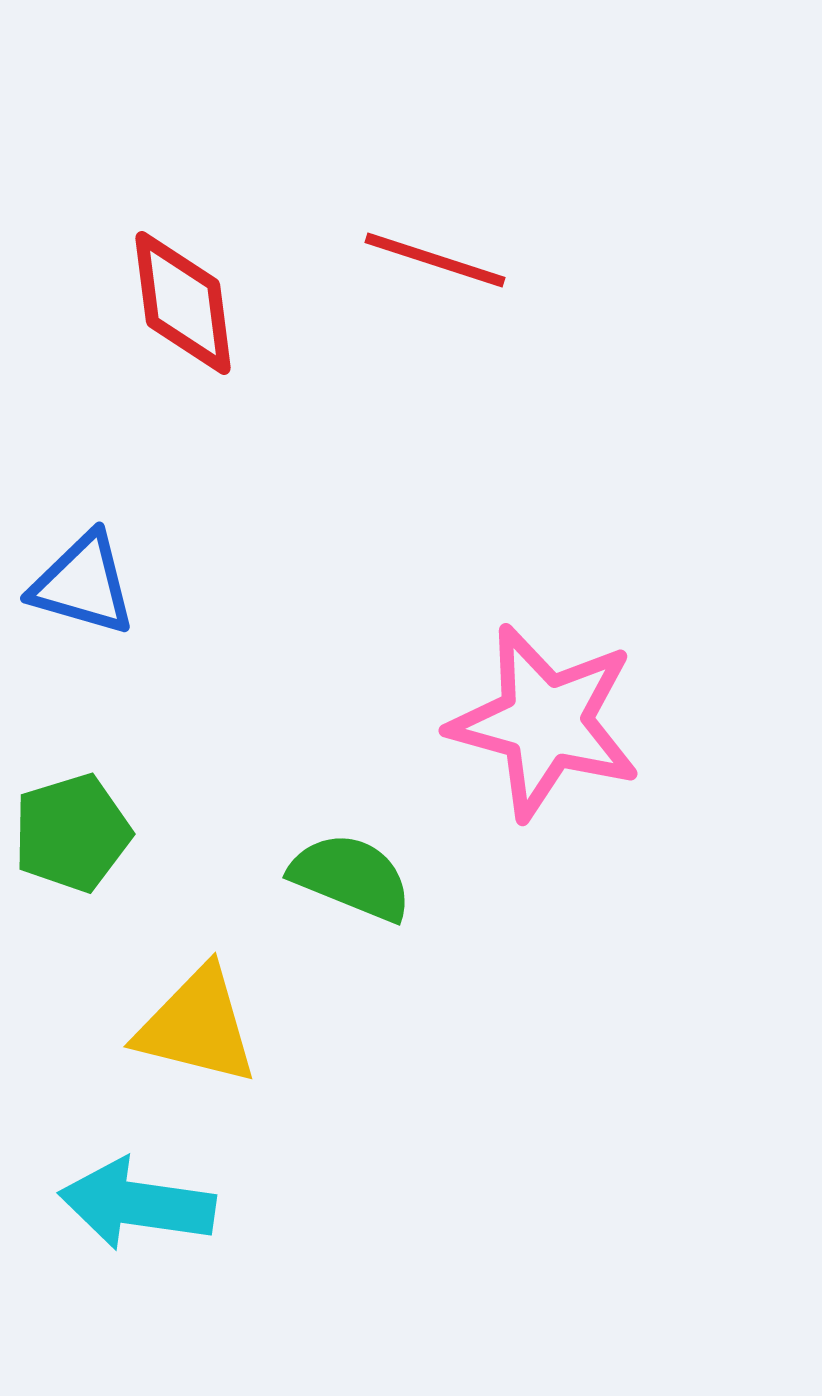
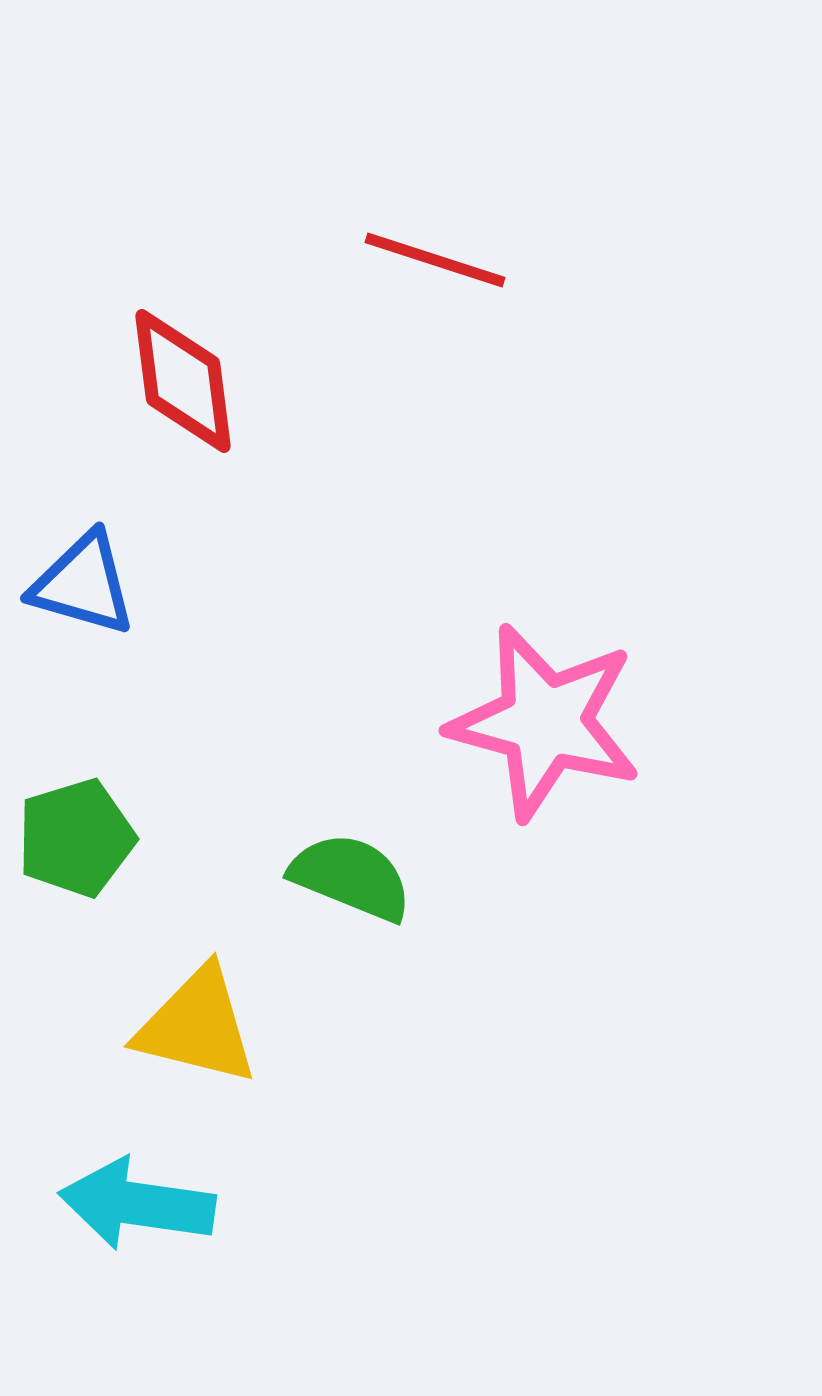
red diamond: moved 78 px down
green pentagon: moved 4 px right, 5 px down
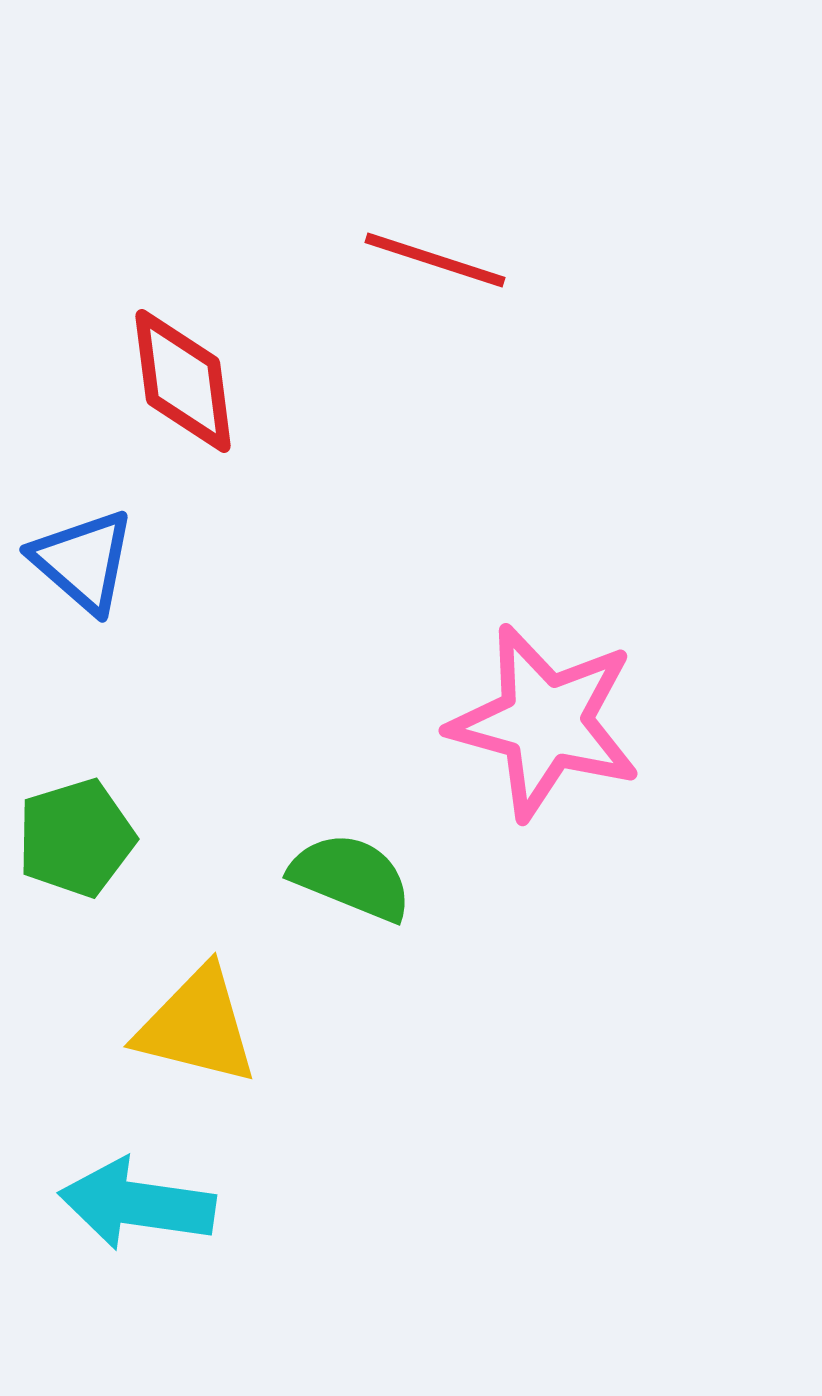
blue triangle: moved 23 px up; rotated 25 degrees clockwise
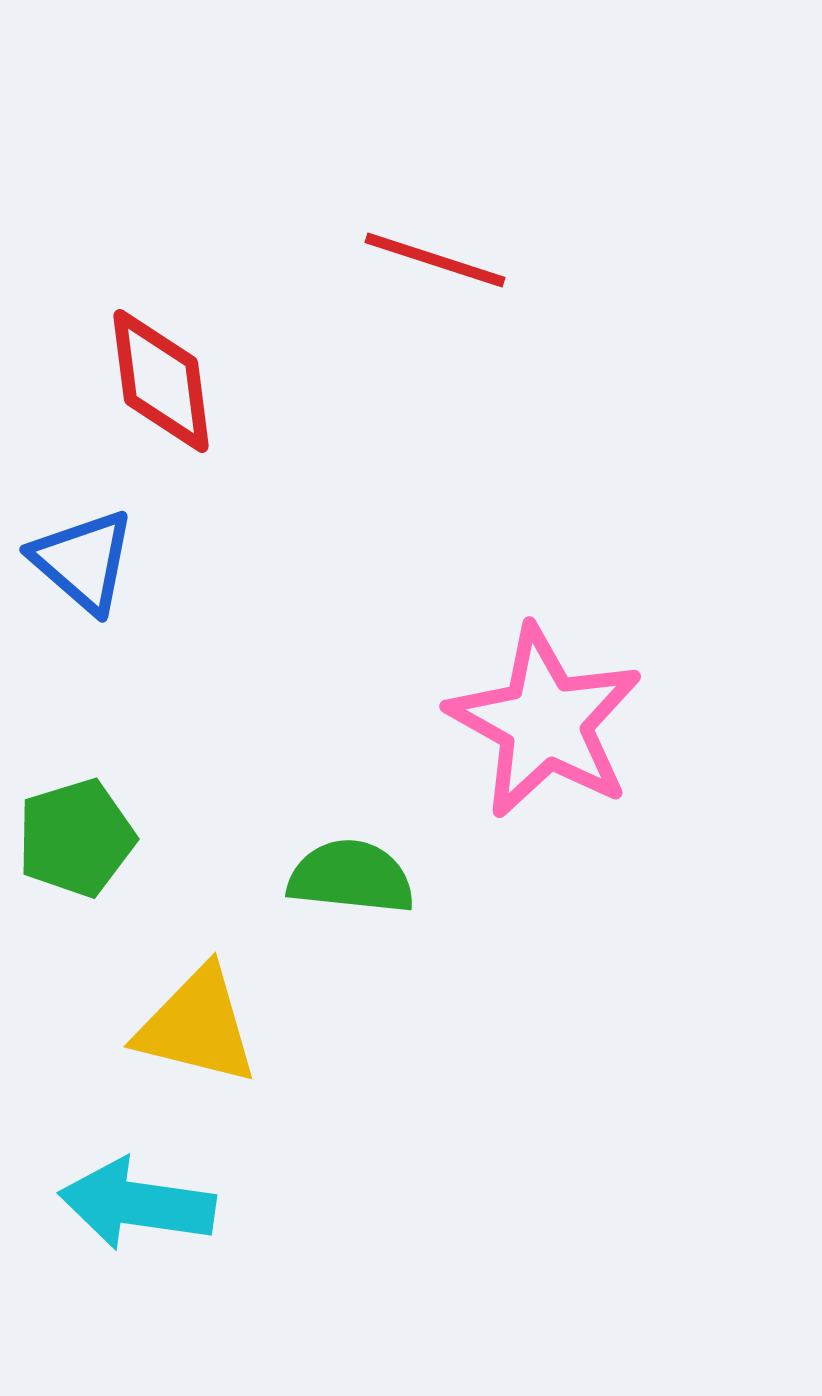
red diamond: moved 22 px left
pink star: rotated 14 degrees clockwise
green semicircle: rotated 16 degrees counterclockwise
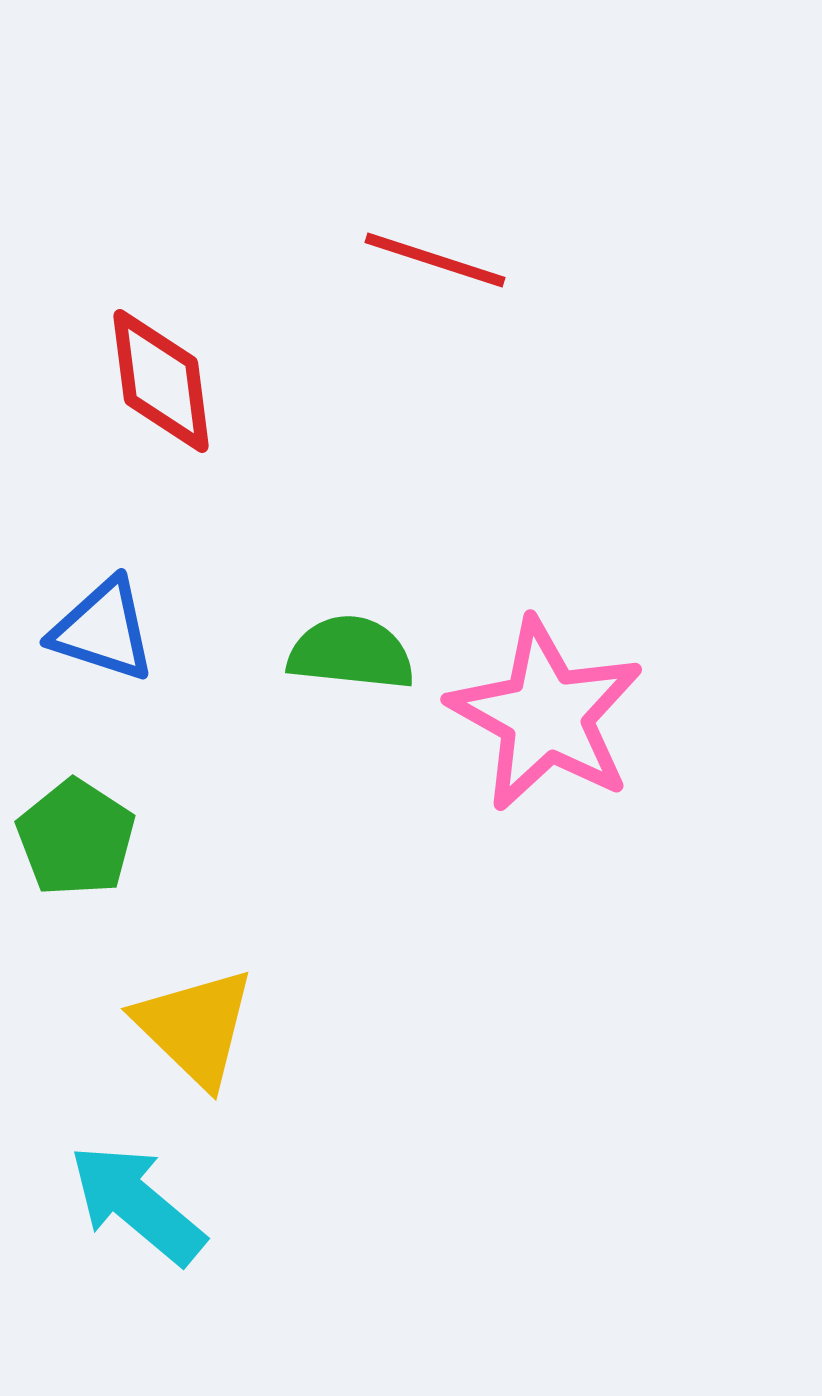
blue triangle: moved 20 px right, 69 px down; rotated 23 degrees counterclockwise
pink star: moved 1 px right, 7 px up
green pentagon: rotated 22 degrees counterclockwise
green semicircle: moved 224 px up
yellow triangle: moved 2 px left, 1 px down; rotated 30 degrees clockwise
cyan arrow: rotated 32 degrees clockwise
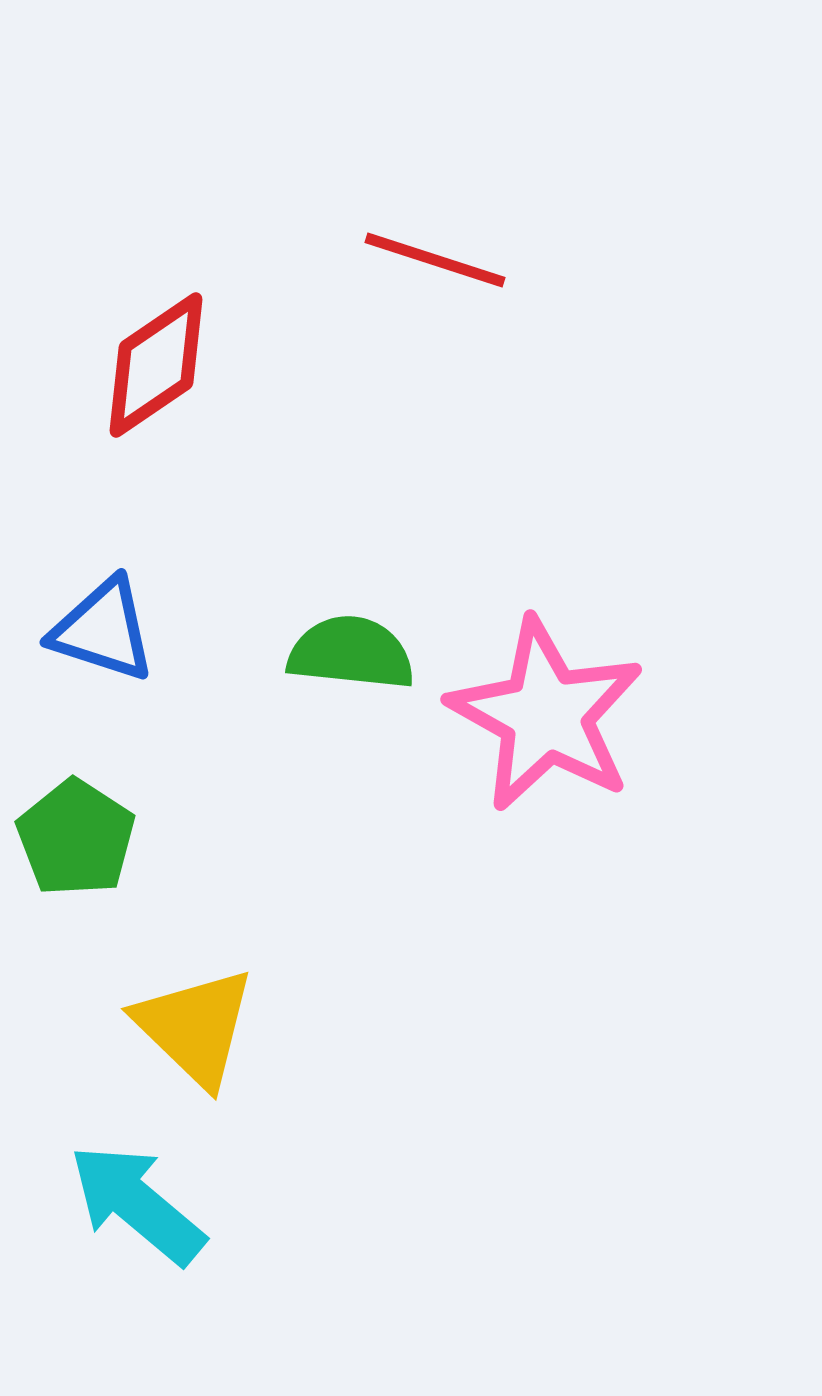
red diamond: moved 5 px left, 16 px up; rotated 63 degrees clockwise
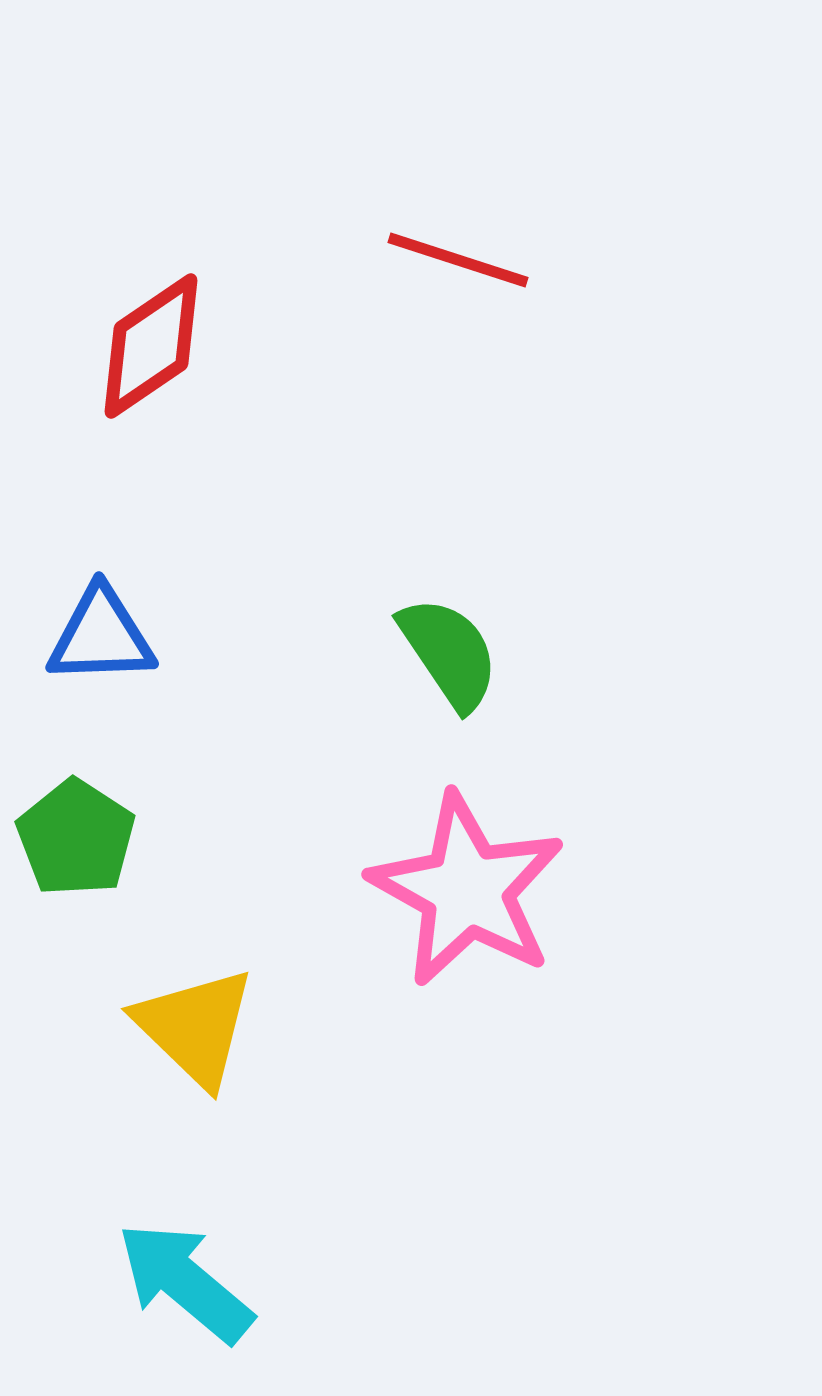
red line: moved 23 px right
red diamond: moved 5 px left, 19 px up
blue triangle: moved 2 px left, 6 px down; rotated 20 degrees counterclockwise
green semicircle: moved 98 px right; rotated 50 degrees clockwise
pink star: moved 79 px left, 175 px down
cyan arrow: moved 48 px right, 78 px down
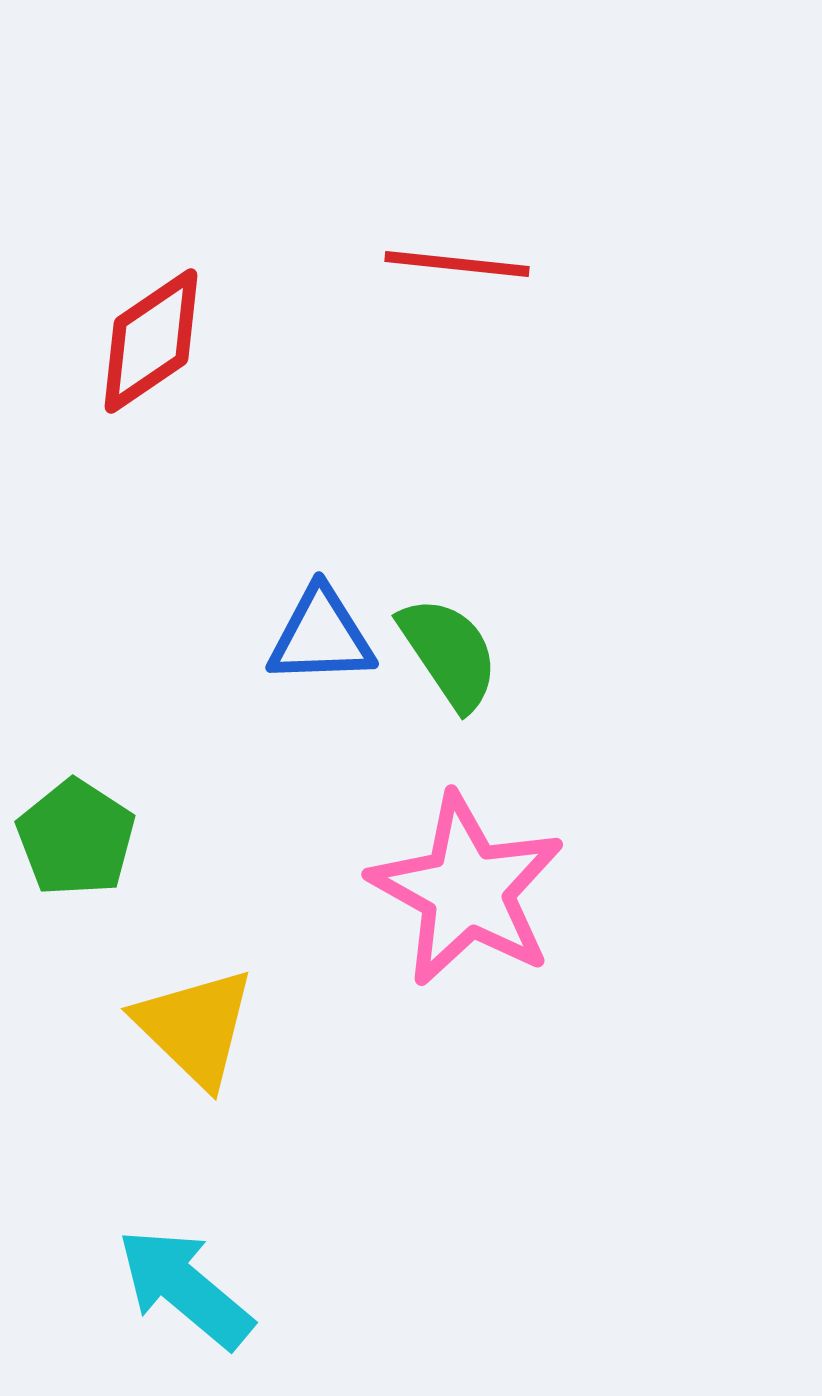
red line: moved 1 px left, 4 px down; rotated 12 degrees counterclockwise
red diamond: moved 5 px up
blue triangle: moved 220 px right
cyan arrow: moved 6 px down
